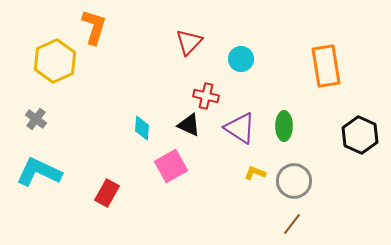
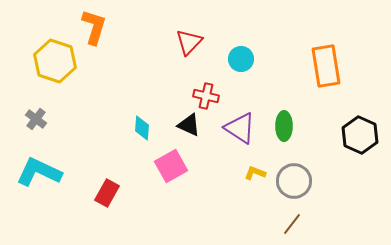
yellow hexagon: rotated 18 degrees counterclockwise
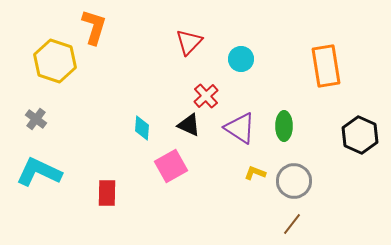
red cross: rotated 35 degrees clockwise
red rectangle: rotated 28 degrees counterclockwise
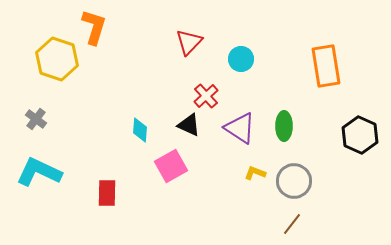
yellow hexagon: moved 2 px right, 2 px up
cyan diamond: moved 2 px left, 2 px down
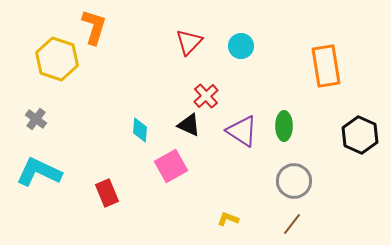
cyan circle: moved 13 px up
purple triangle: moved 2 px right, 3 px down
yellow L-shape: moved 27 px left, 46 px down
red rectangle: rotated 24 degrees counterclockwise
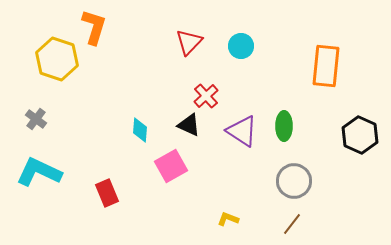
orange rectangle: rotated 15 degrees clockwise
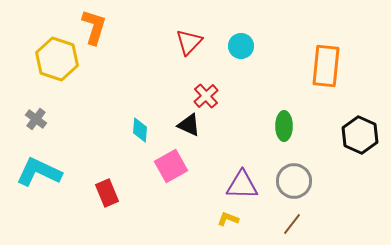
purple triangle: moved 54 px down; rotated 32 degrees counterclockwise
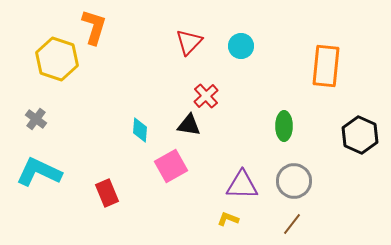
black triangle: rotated 15 degrees counterclockwise
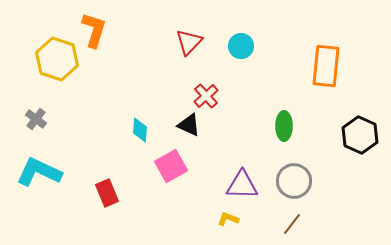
orange L-shape: moved 3 px down
black triangle: rotated 15 degrees clockwise
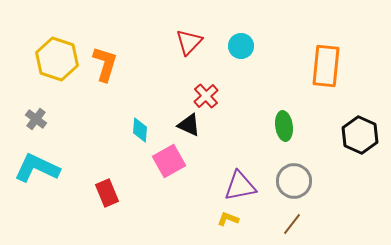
orange L-shape: moved 11 px right, 34 px down
green ellipse: rotated 8 degrees counterclockwise
pink square: moved 2 px left, 5 px up
cyan L-shape: moved 2 px left, 4 px up
purple triangle: moved 2 px left, 1 px down; rotated 12 degrees counterclockwise
